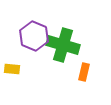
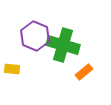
purple hexagon: moved 1 px right
orange rectangle: rotated 36 degrees clockwise
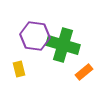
purple hexagon: rotated 16 degrees counterclockwise
yellow rectangle: moved 7 px right; rotated 70 degrees clockwise
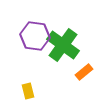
green cross: rotated 20 degrees clockwise
yellow rectangle: moved 9 px right, 22 px down
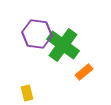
purple hexagon: moved 2 px right, 2 px up
yellow rectangle: moved 1 px left, 2 px down
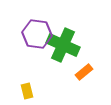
green cross: rotated 12 degrees counterclockwise
yellow rectangle: moved 2 px up
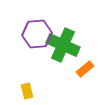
purple hexagon: rotated 12 degrees counterclockwise
orange rectangle: moved 1 px right, 3 px up
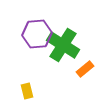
green cross: rotated 8 degrees clockwise
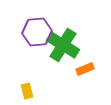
purple hexagon: moved 2 px up
orange rectangle: rotated 18 degrees clockwise
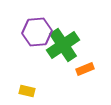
green cross: rotated 24 degrees clockwise
yellow rectangle: rotated 63 degrees counterclockwise
